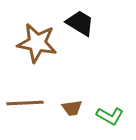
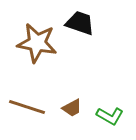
black trapezoid: rotated 12 degrees counterclockwise
brown line: moved 2 px right, 4 px down; rotated 21 degrees clockwise
brown trapezoid: rotated 20 degrees counterclockwise
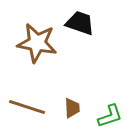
brown trapezoid: rotated 65 degrees counterclockwise
green L-shape: rotated 48 degrees counterclockwise
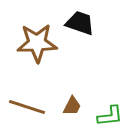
brown star: rotated 12 degrees counterclockwise
brown trapezoid: moved 2 px up; rotated 30 degrees clockwise
green L-shape: rotated 12 degrees clockwise
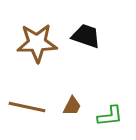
black trapezoid: moved 6 px right, 13 px down
brown line: rotated 6 degrees counterclockwise
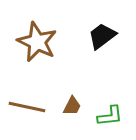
black trapezoid: moved 16 px right; rotated 56 degrees counterclockwise
brown star: moved 1 px up; rotated 27 degrees clockwise
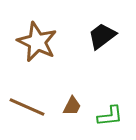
brown line: rotated 12 degrees clockwise
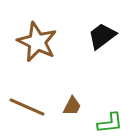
green L-shape: moved 7 px down
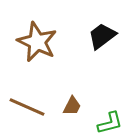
green L-shape: rotated 8 degrees counterclockwise
